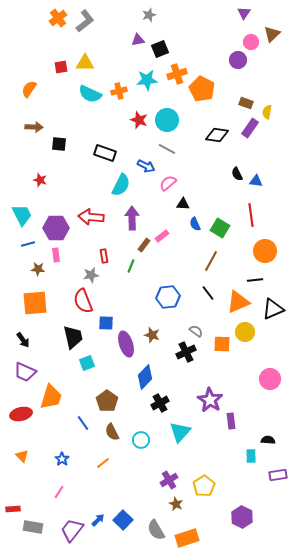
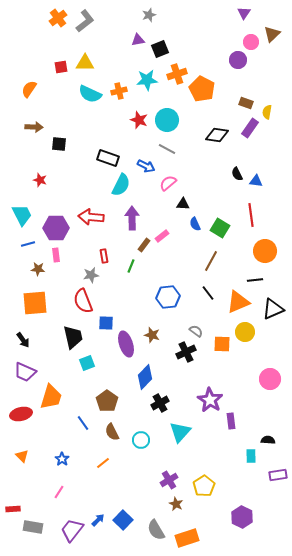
black rectangle at (105, 153): moved 3 px right, 5 px down
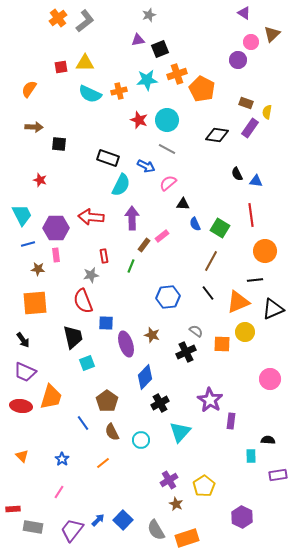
purple triangle at (244, 13): rotated 32 degrees counterclockwise
red ellipse at (21, 414): moved 8 px up; rotated 20 degrees clockwise
purple rectangle at (231, 421): rotated 14 degrees clockwise
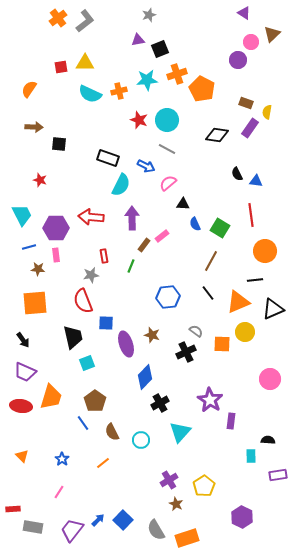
blue line at (28, 244): moved 1 px right, 3 px down
brown pentagon at (107, 401): moved 12 px left
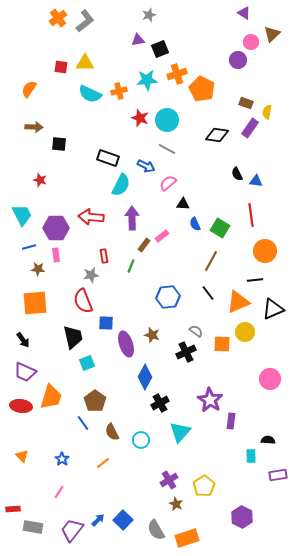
red square at (61, 67): rotated 16 degrees clockwise
red star at (139, 120): moved 1 px right, 2 px up
blue diamond at (145, 377): rotated 15 degrees counterclockwise
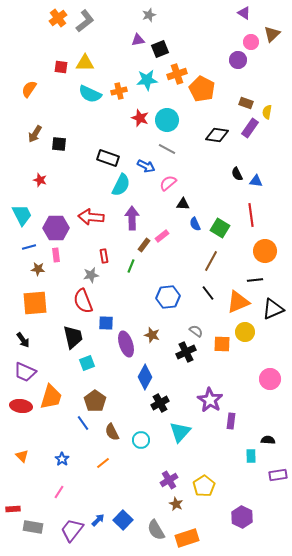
brown arrow at (34, 127): moved 1 px right, 7 px down; rotated 120 degrees clockwise
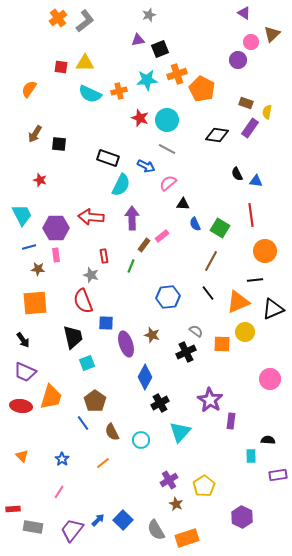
gray star at (91, 275): rotated 28 degrees clockwise
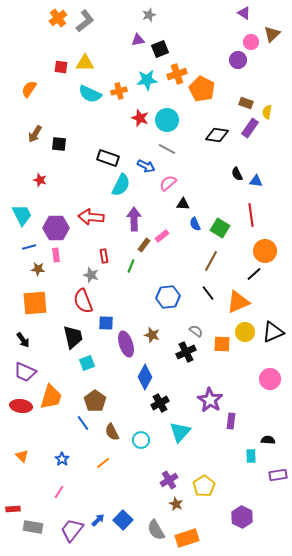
purple arrow at (132, 218): moved 2 px right, 1 px down
black line at (255, 280): moved 1 px left, 6 px up; rotated 35 degrees counterclockwise
black triangle at (273, 309): moved 23 px down
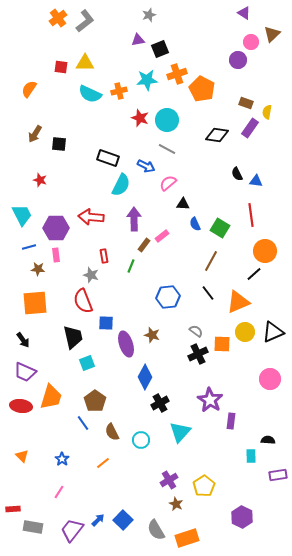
black cross at (186, 352): moved 12 px right, 2 px down
